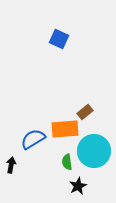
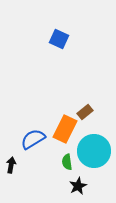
orange rectangle: rotated 60 degrees counterclockwise
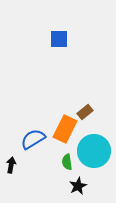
blue square: rotated 24 degrees counterclockwise
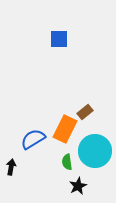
cyan circle: moved 1 px right
black arrow: moved 2 px down
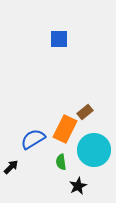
cyan circle: moved 1 px left, 1 px up
green semicircle: moved 6 px left
black arrow: rotated 35 degrees clockwise
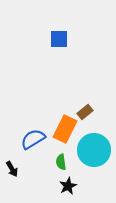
black arrow: moved 1 px right, 2 px down; rotated 105 degrees clockwise
black star: moved 10 px left
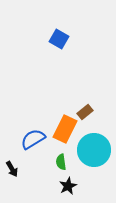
blue square: rotated 30 degrees clockwise
